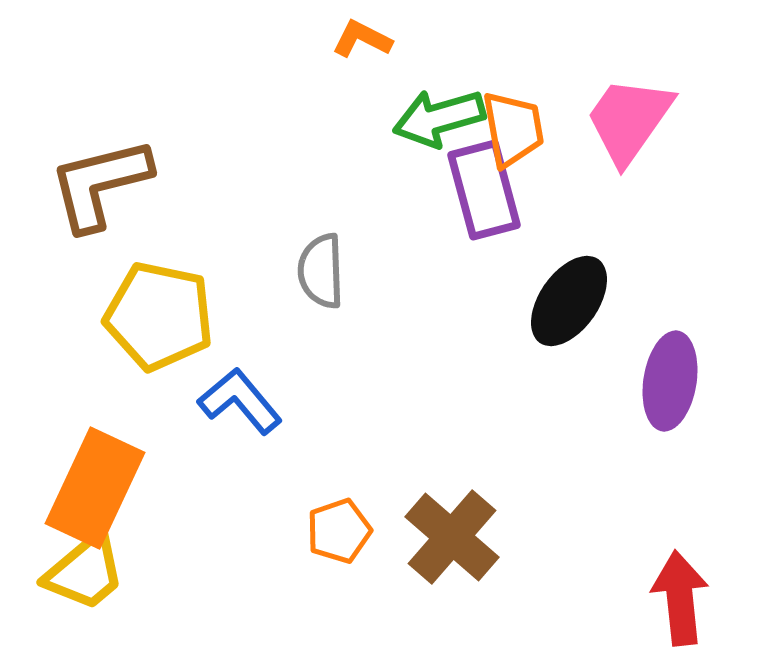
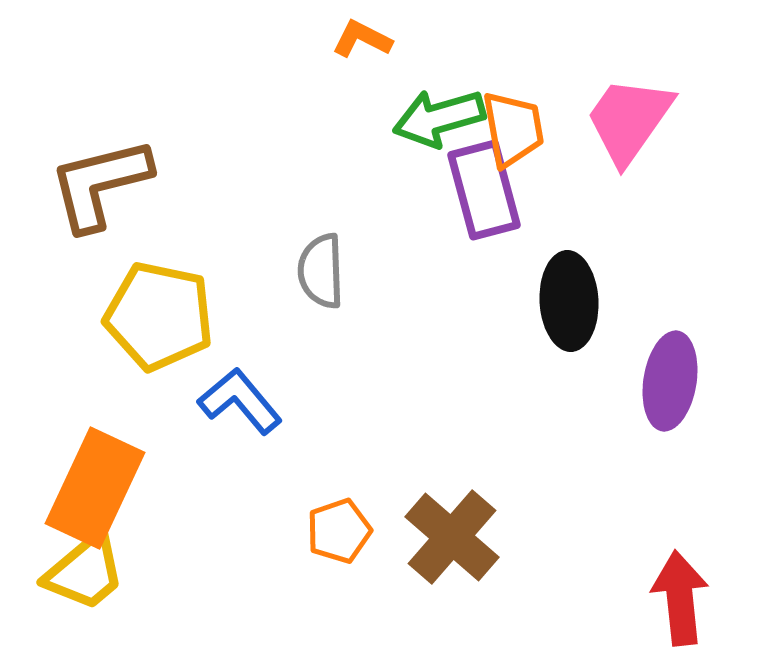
black ellipse: rotated 38 degrees counterclockwise
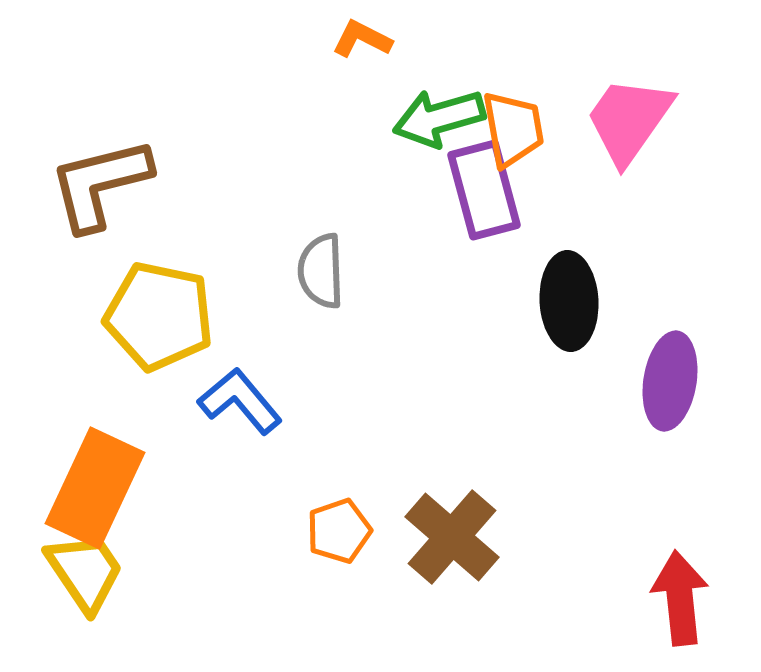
yellow trapezoid: rotated 84 degrees counterclockwise
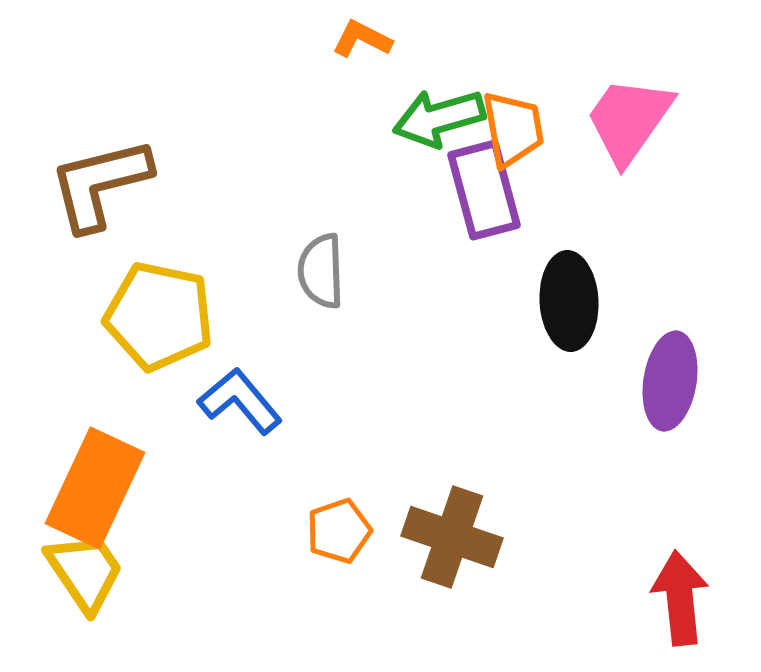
brown cross: rotated 22 degrees counterclockwise
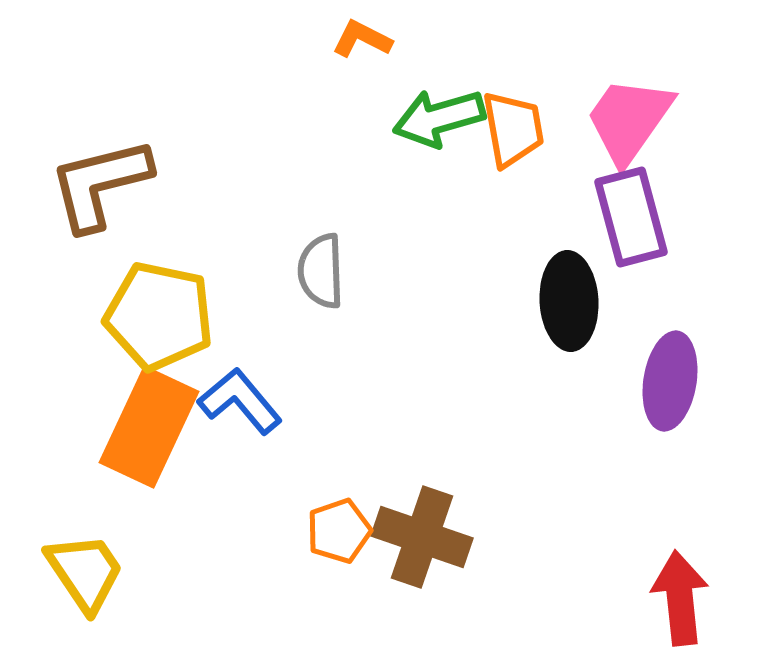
purple rectangle: moved 147 px right, 27 px down
orange rectangle: moved 54 px right, 61 px up
brown cross: moved 30 px left
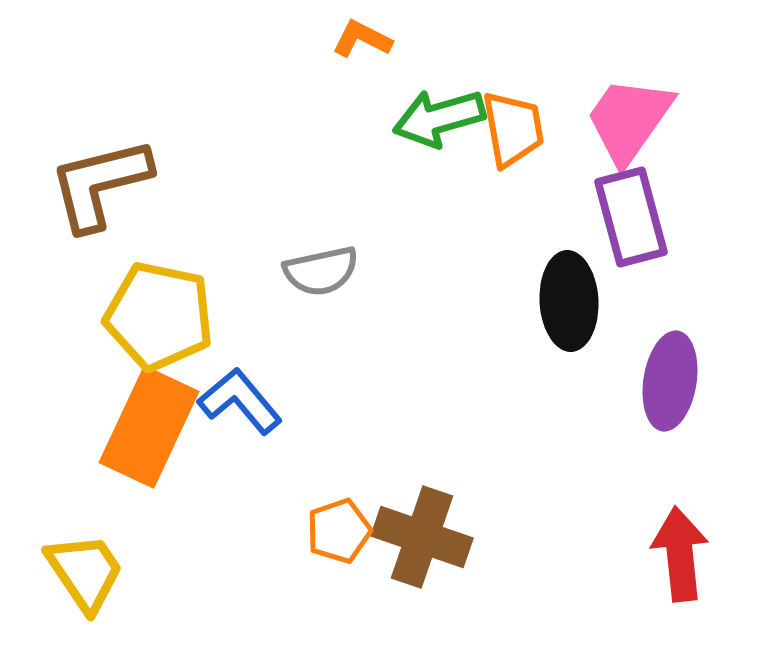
gray semicircle: rotated 100 degrees counterclockwise
red arrow: moved 44 px up
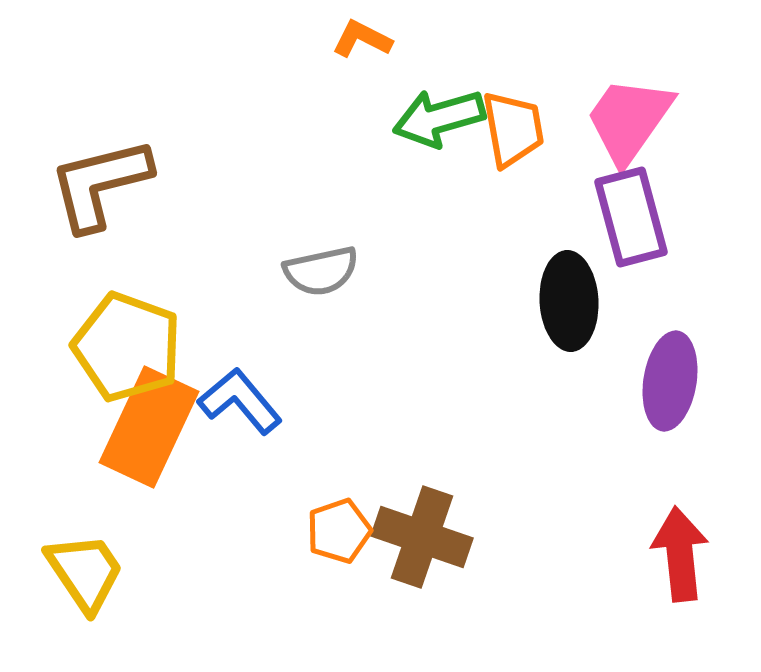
yellow pentagon: moved 32 px left, 31 px down; rotated 8 degrees clockwise
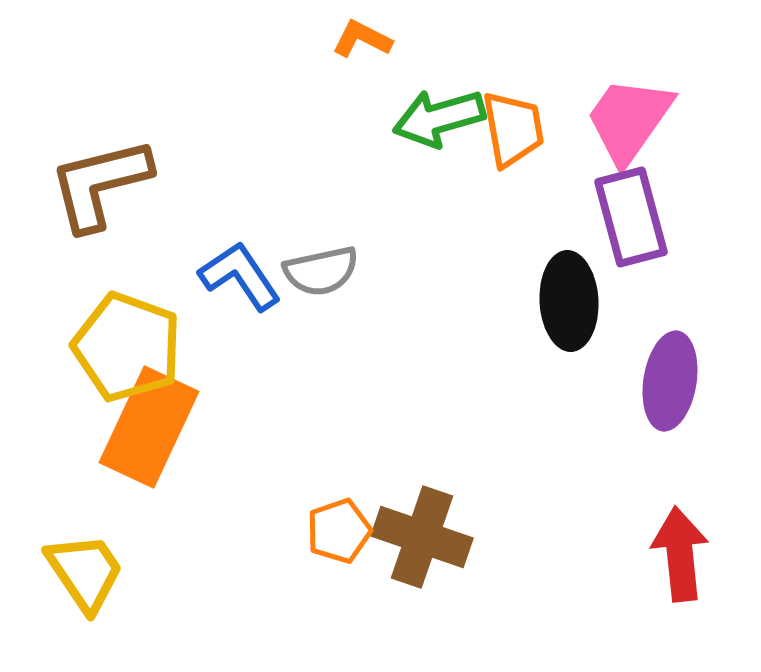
blue L-shape: moved 125 px up; rotated 6 degrees clockwise
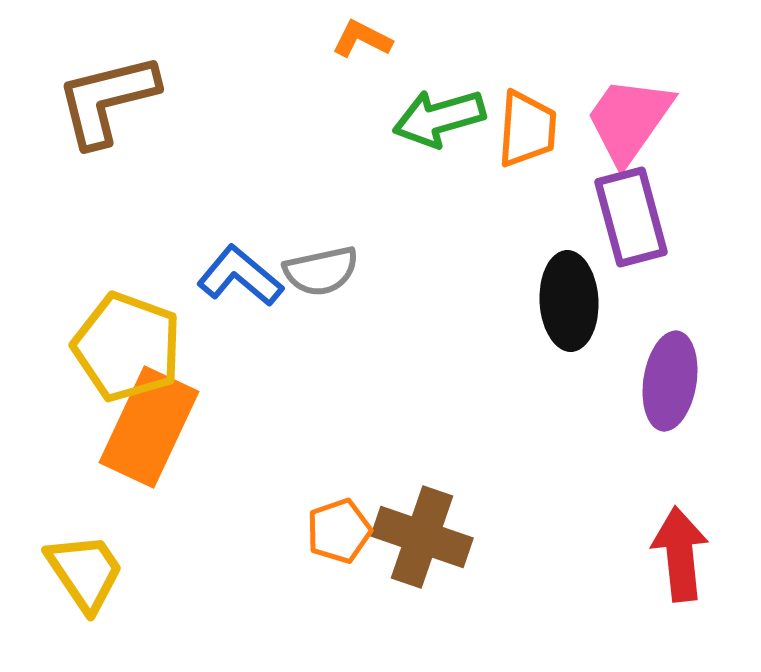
orange trapezoid: moved 14 px right; rotated 14 degrees clockwise
brown L-shape: moved 7 px right, 84 px up
blue L-shape: rotated 16 degrees counterclockwise
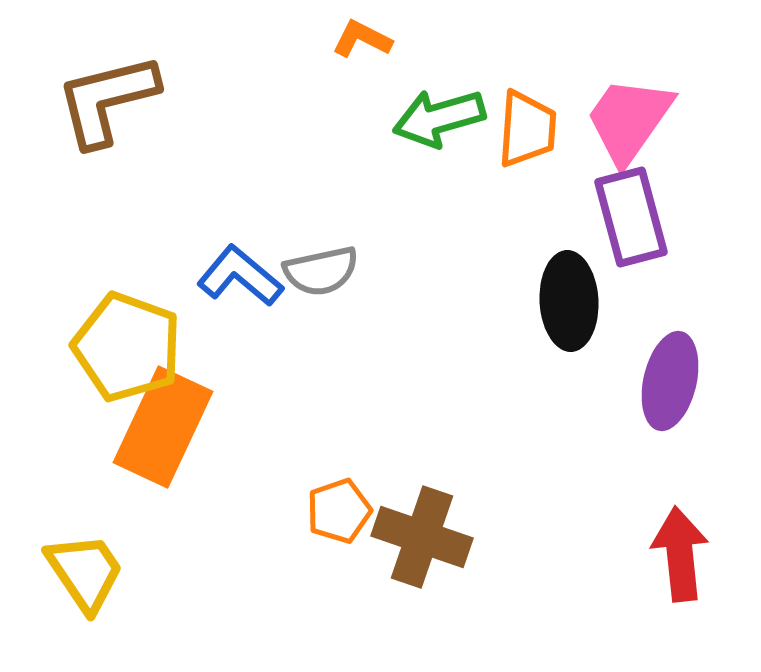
purple ellipse: rotated 4 degrees clockwise
orange rectangle: moved 14 px right
orange pentagon: moved 20 px up
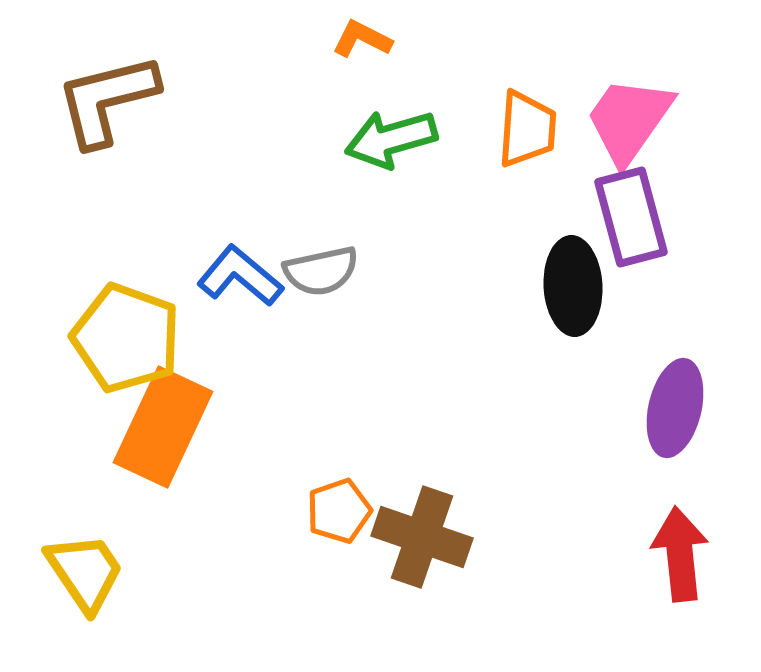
green arrow: moved 48 px left, 21 px down
black ellipse: moved 4 px right, 15 px up
yellow pentagon: moved 1 px left, 9 px up
purple ellipse: moved 5 px right, 27 px down
